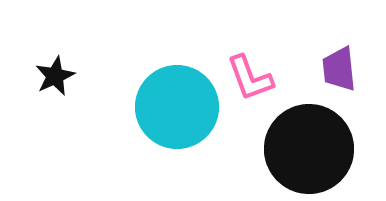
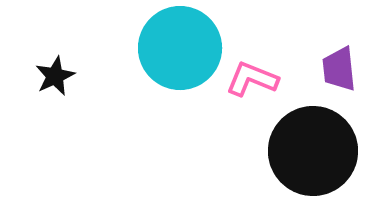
pink L-shape: moved 2 px right, 1 px down; rotated 132 degrees clockwise
cyan circle: moved 3 px right, 59 px up
black circle: moved 4 px right, 2 px down
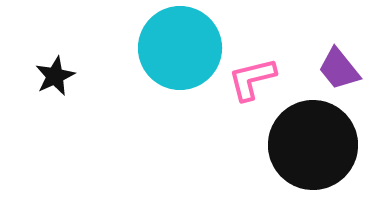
purple trapezoid: rotated 33 degrees counterclockwise
pink L-shape: rotated 36 degrees counterclockwise
black circle: moved 6 px up
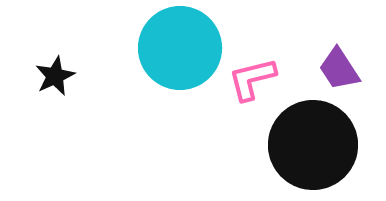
purple trapezoid: rotated 6 degrees clockwise
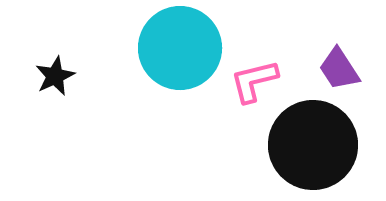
pink L-shape: moved 2 px right, 2 px down
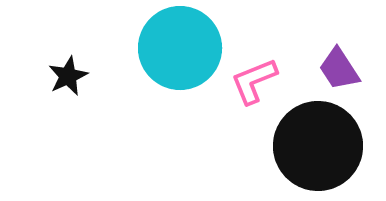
black star: moved 13 px right
pink L-shape: rotated 8 degrees counterclockwise
black circle: moved 5 px right, 1 px down
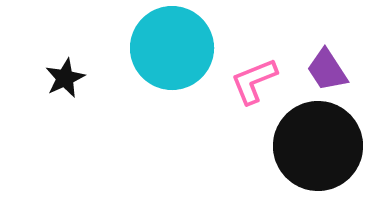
cyan circle: moved 8 px left
purple trapezoid: moved 12 px left, 1 px down
black star: moved 3 px left, 2 px down
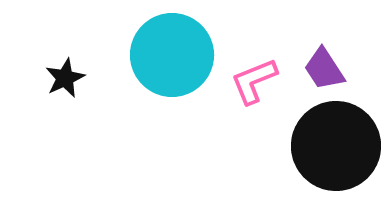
cyan circle: moved 7 px down
purple trapezoid: moved 3 px left, 1 px up
black circle: moved 18 px right
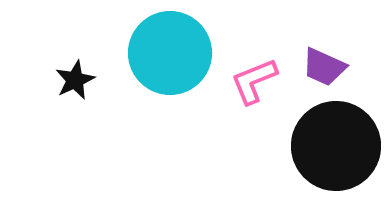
cyan circle: moved 2 px left, 2 px up
purple trapezoid: moved 2 px up; rotated 33 degrees counterclockwise
black star: moved 10 px right, 2 px down
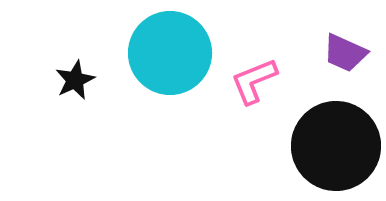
purple trapezoid: moved 21 px right, 14 px up
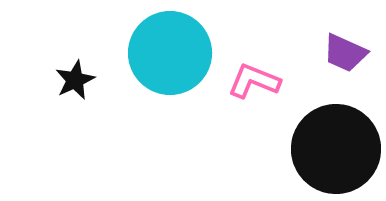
pink L-shape: rotated 44 degrees clockwise
black circle: moved 3 px down
